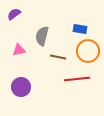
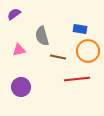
gray semicircle: rotated 30 degrees counterclockwise
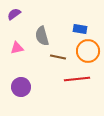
pink triangle: moved 2 px left, 2 px up
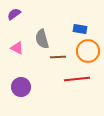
gray semicircle: moved 3 px down
pink triangle: rotated 40 degrees clockwise
brown line: rotated 14 degrees counterclockwise
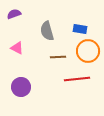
purple semicircle: rotated 16 degrees clockwise
gray semicircle: moved 5 px right, 8 px up
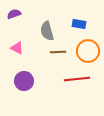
blue rectangle: moved 1 px left, 5 px up
brown line: moved 5 px up
purple circle: moved 3 px right, 6 px up
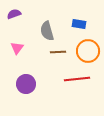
pink triangle: rotated 40 degrees clockwise
purple circle: moved 2 px right, 3 px down
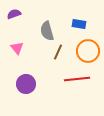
pink triangle: rotated 16 degrees counterclockwise
brown line: rotated 63 degrees counterclockwise
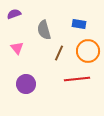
gray semicircle: moved 3 px left, 1 px up
brown line: moved 1 px right, 1 px down
